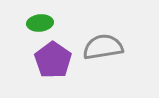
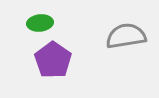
gray semicircle: moved 23 px right, 11 px up
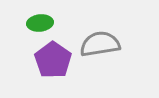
gray semicircle: moved 26 px left, 8 px down
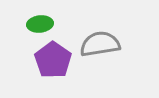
green ellipse: moved 1 px down
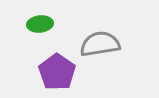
purple pentagon: moved 4 px right, 12 px down
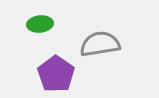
purple pentagon: moved 1 px left, 2 px down
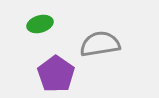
green ellipse: rotated 10 degrees counterclockwise
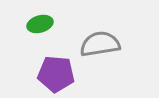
purple pentagon: rotated 30 degrees counterclockwise
